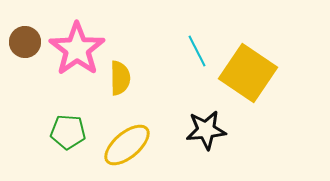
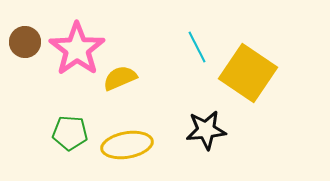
cyan line: moved 4 px up
yellow semicircle: rotated 112 degrees counterclockwise
green pentagon: moved 2 px right, 1 px down
yellow ellipse: rotated 30 degrees clockwise
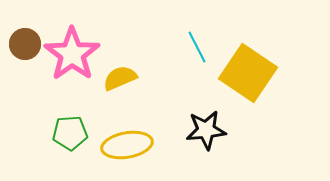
brown circle: moved 2 px down
pink star: moved 5 px left, 5 px down
green pentagon: rotated 8 degrees counterclockwise
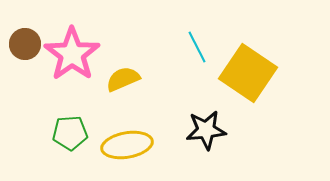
yellow semicircle: moved 3 px right, 1 px down
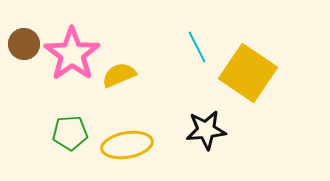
brown circle: moved 1 px left
yellow semicircle: moved 4 px left, 4 px up
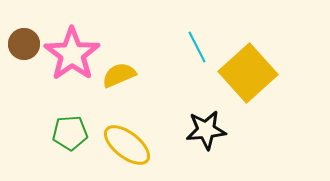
yellow square: rotated 14 degrees clockwise
yellow ellipse: rotated 48 degrees clockwise
